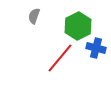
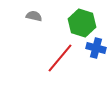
gray semicircle: rotated 84 degrees clockwise
green hexagon: moved 4 px right, 3 px up; rotated 16 degrees counterclockwise
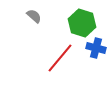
gray semicircle: rotated 28 degrees clockwise
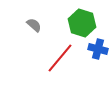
gray semicircle: moved 9 px down
blue cross: moved 2 px right, 1 px down
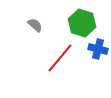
gray semicircle: moved 1 px right
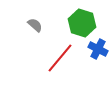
blue cross: rotated 12 degrees clockwise
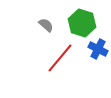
gray semicircle: moved 11 px right
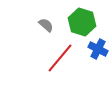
green hexagon: moved 1 px up
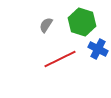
gray semicircle: rotated 98 degrees counterclockwise
red line: moved 1 px down; rotated 24 degrees clockwise
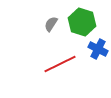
gray semicircle: moved 5 px right, 1 px up
red line: moved 5 px down
